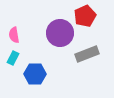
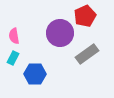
pink semicircle: moved 1 px down
gray rectangle: rotated 15 degrees counterclockwise
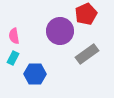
red pentagon: moved 1 px right, 2 px up
purple circle: moved 2 px up
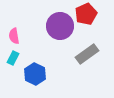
purple circle: moved 5 px up
blue hexagon: rotated 25 degrees clockwise
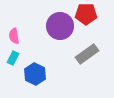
red pentagon: rotated 25 degrees clockwise
